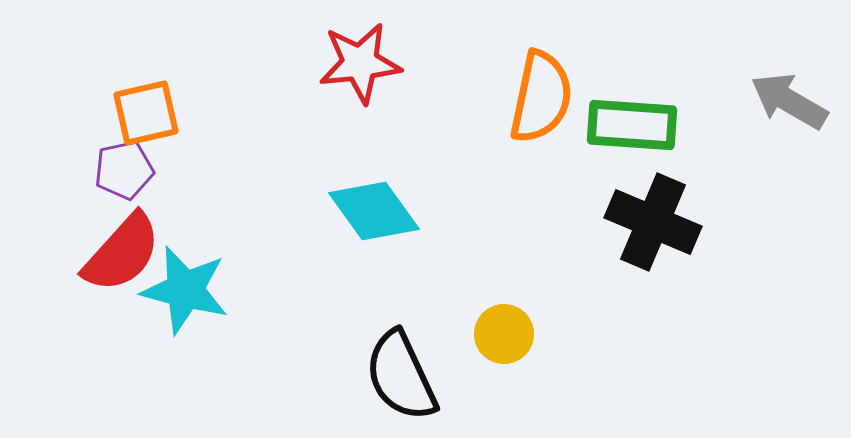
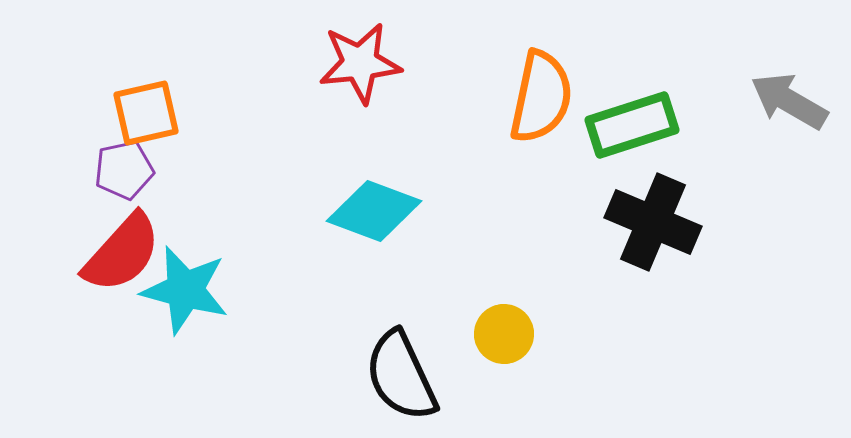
green rectangle: rotated 22 degrees counterclockwise
cyan diamond: rotated 34 degrees counterclockwise
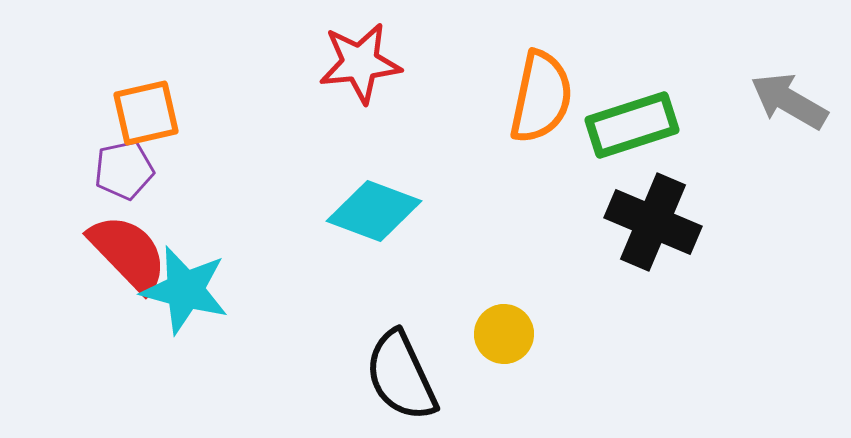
red semicircle: moved 6 px right; rotated 86 degrees counterclockwise
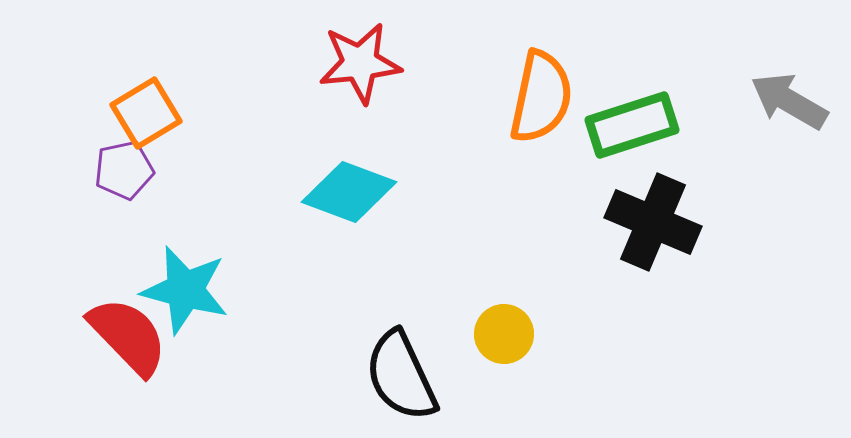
orange square: rotated 18 degrees counterclockwise
cyan diamond: moved 25 px left, 19 px up
red semicircle: moved 83 px down
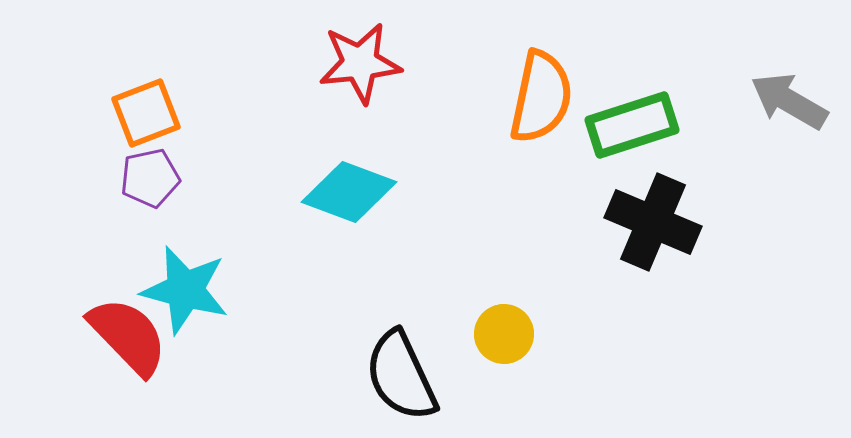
orange square: rotated 10 degrees clockwise
purple pentagon: moved 26 px right, 8 px down
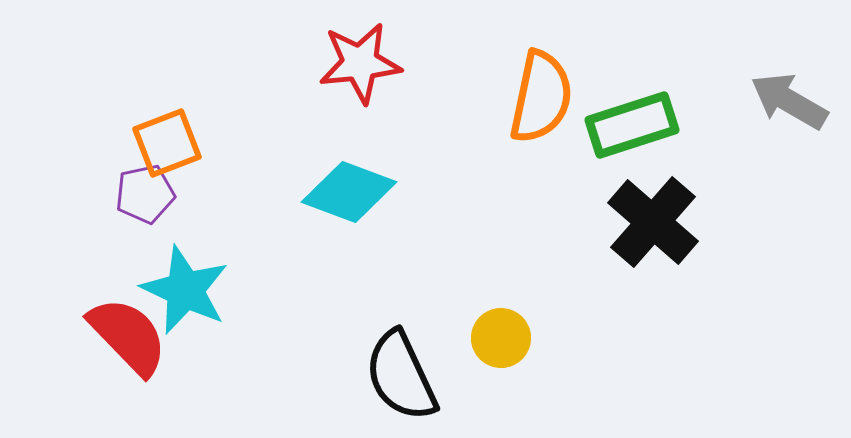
orange square: moved 21 px right, 30 px down
purple pentagon: moved 5 px left, 16 px down
black cross: rotated 18 degrees clockwise
cyan star: rotated 10 degrees clockwise
yellow circle: moved 3 px left, 4 px down
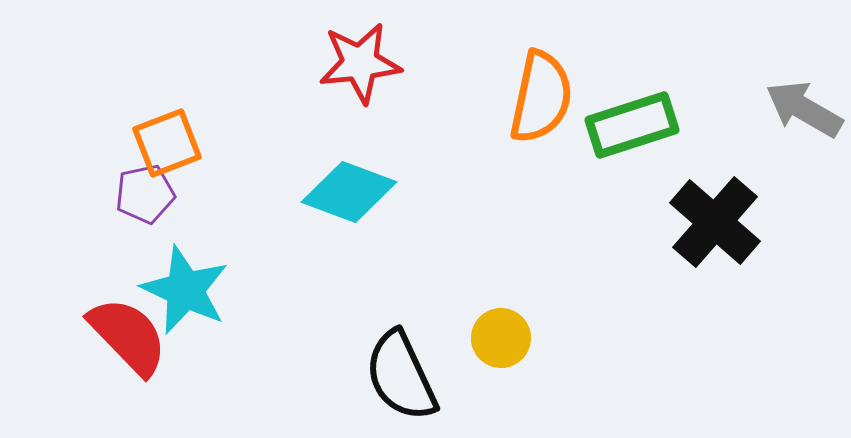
gray arrow: moved 15 px right, 8 px down
black cross: moved 62 px right
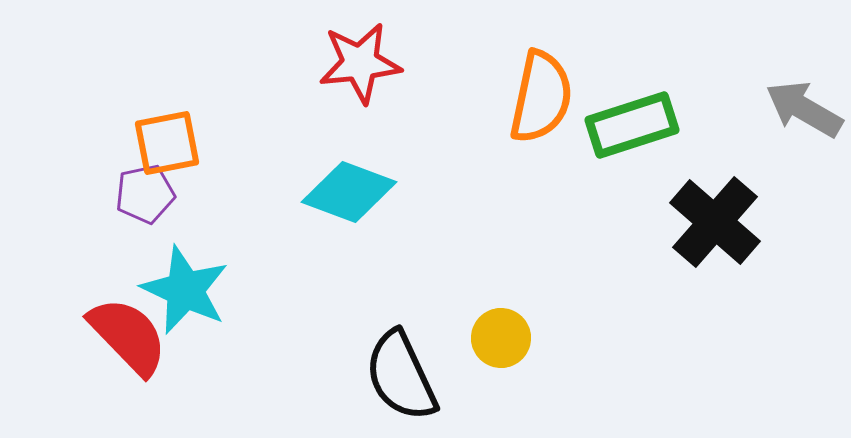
orange square: rotated 10 degrees clockwise
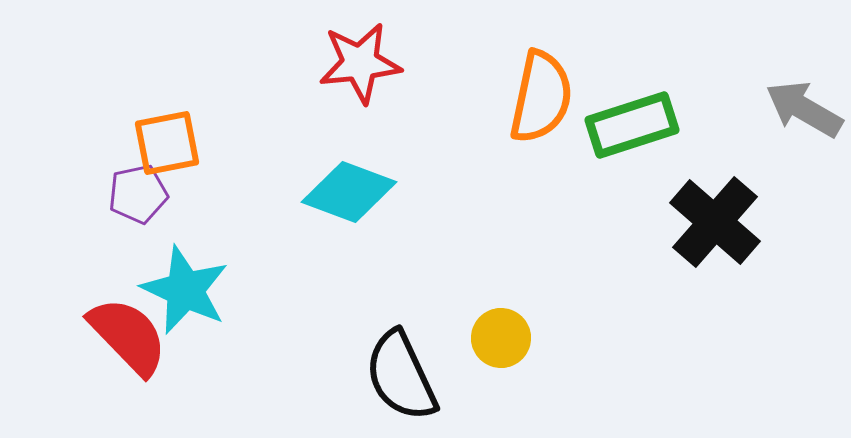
purple pentagon: moved 7 px left
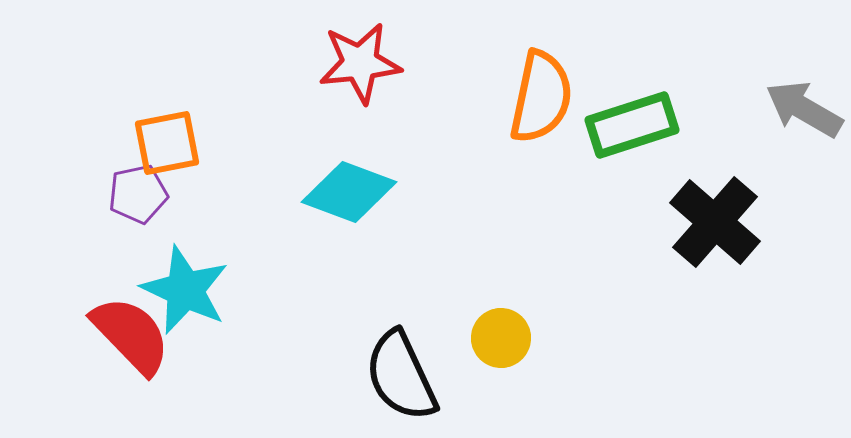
red semicircle: moved 3 px right, 1 px up
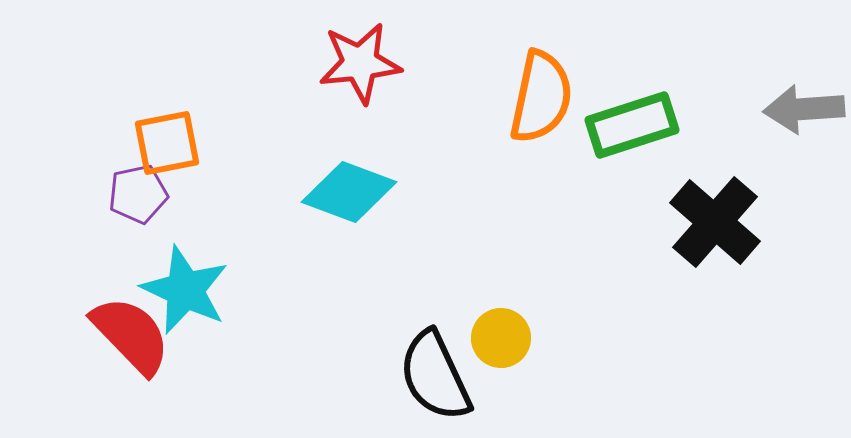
gray arrow: rotated 34 degrees counterclockwise
black semicircle: moved 34 px right
